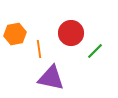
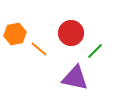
orange line: rotated 42 degrees counterclockwise
purple triangle: moved 24 px right
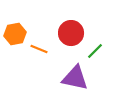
orange line: rotated 18 degrees counterclockwise
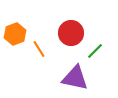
orange hexagon: rotated 10 degrees counterclockwise
orange line: rotated 36 degrees clockwise
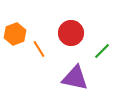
green line: moved 7 px right
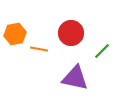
orange hexagon: rotated 10 degrees clockwise
orange line: rotated 48 degrees counterclockwise
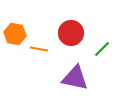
orange hexagon: rotated 20 degrees clockwise
green line: moved 2 px up
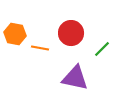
orange line: moved 1 px right, 1 px up
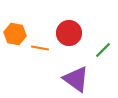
red circle: moved 2 px left
green line: moved 1 px right, 1 px down
purple triangle: moved 1 px right, 1 px down; rotated 24 degrees clockwise
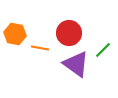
purple triangle: moved 15 px up
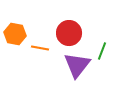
green line: moved 1 px left, 1 px down; rotated 24 degrees counterclockwise
purple triangle: moved 1 px right, 1 px down; rotated 32 degrees clockwise
